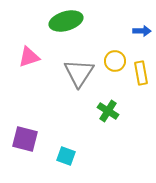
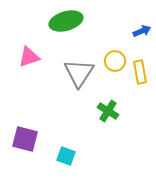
blue arrow: rotated 24 degrees counterclockwise
yellow rectangle: moved 1 px left, 1 px up
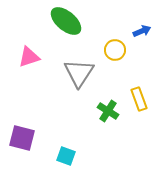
green ellipse: rotated 56 degrees clockwise
yellow circle: moved 11 px up
yellow rectangle: moved 1 px left, 27 px down; rotated 10 degrees counterclockwise
purple square: moved 3 px left, 1 px up
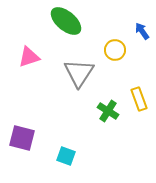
blue arrow: rotated 102 degrees counterclockwise
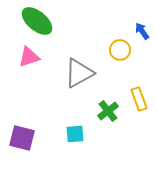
green ellipse: moved 29 px left
yellow circle: moved 5 px right
gray triangle: rotated 28 degrees clockwise
green cross: rotated 20 degrees clockwise
cyan square: moved 9 px right, 22 px up; rotated 24 degrees counterclockwise
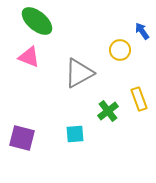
pink triangle: rotated 40 degrees clockwise
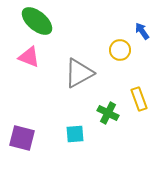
green cross: moved 2 px down; rotated 25 degrees counterclockwise
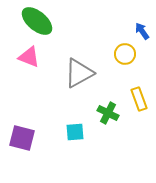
yellow circle: moved 5 px right, 4 px down
cyan square: moved 2 px up
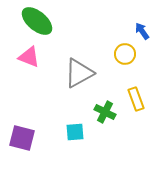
yellow rectangle: moved 3 px left
green cross: moved 3 px left, 1 px up
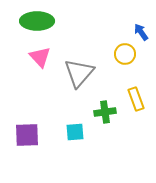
green ellipse: rotated 40 degrees counterclockwise
blue arrow: moved 1 px left, 1 px down
pink triangle: moved 11 px right; rotated 25 degrees clockwise
gray triangle: rotated 20 degrees counterclockwise
green cross: rotated 35 degrees counterclockwise
purple square: moved 5 px right, 3 px up; rotated 16 degrees counterclockwise
